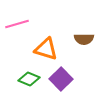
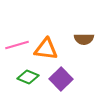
pink line: moved 21 px down
orange triangle: rotated 10 degrees counterclockwise
green diamond: moved 1 px left, 2 px up
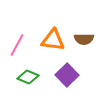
pink line: rotated 45 degrees counterclockwise
orange triangle: moved 7 px right, 9 px up
purple square: moved 6 px right, 4 px up
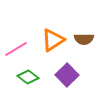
orange triangle: rotated 40 degrees counterclockwise
pink line: moved 1 px left, 4 px down; rotated 30 degrees clockwise
green diamond: rotated 15 degrees clockwise
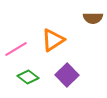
brown semicircle: moved 9 px right, 21 px up
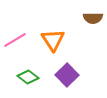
orange triangle: rotated 30 degrees counterclockwise
pink line: moved 1 px left, 9 px up
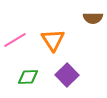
green diamond: rotated 40 degrees counterclockwise
